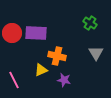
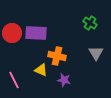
yellow triangle: rotated 48 degrees clockwise
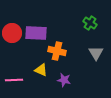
orange cross: moved 5 px up
pink line: rotated 66 degrees counterclockwise
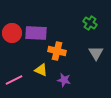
pink line: rotated 24 degrees counterclockwise
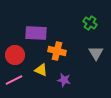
red circle: moved 3 px right, 22 px down
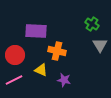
green cross: moved 2 px right, 1 px down
purple rectangle: moved 2 px up
gray triangle: moved 4 px right, 8 px up
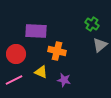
gray triangle: rotated 21 degrees clockwise
red circle: moved 1 px right, 1 px up
yellow triangle: moved 2 px down
